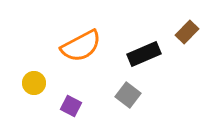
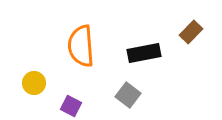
brown rectangle: moved 4 px right
orange semicircle: rotated 114 degrees clockwise
black rectangle: moved 1 px up; rotated 12 degrees clockwise
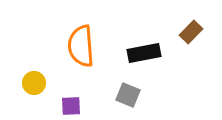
gray square: rotated 15 degrees counterclockwise
purple square: rotated 30 degrees counterclockwise
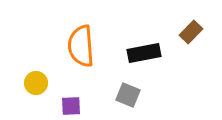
yellow circle: moved 2 px right
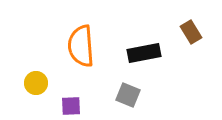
brown rectangle: rotated 75 degrees counterclockwise
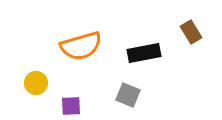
orange semicircle: rotated 102 degrees counterclockwise
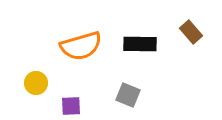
brown rectangle: rotated 10 degrees counterclockwise
black rectangle: moved 4 px left, 9 px up; rotated 12 degrees clockwise
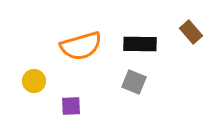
yellow circle: moved 2 px left, 2 px up
gray square: moved 6 px right, 13 px up
